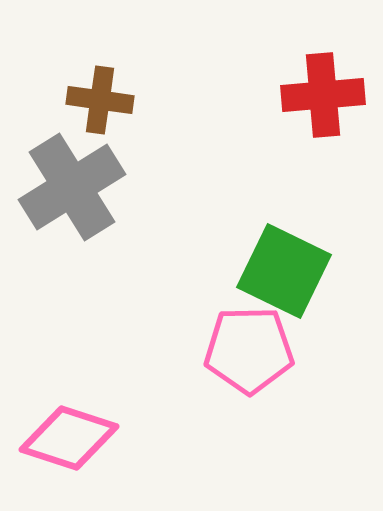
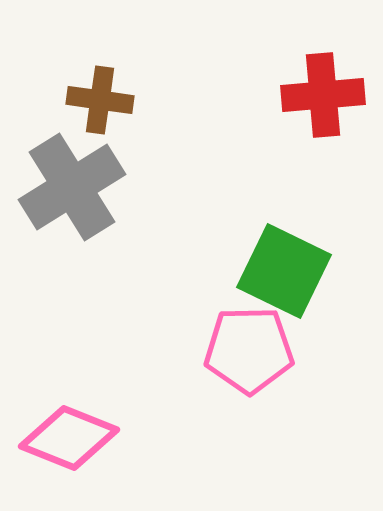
pink diamond: rotated 4 degrees clockwise
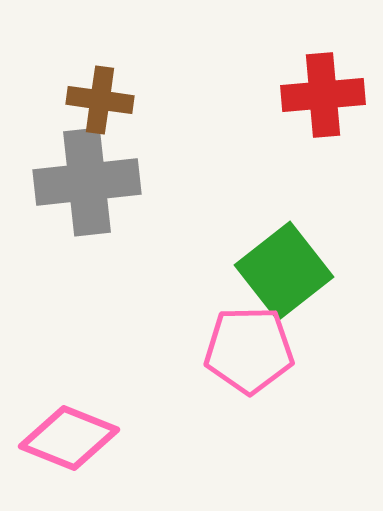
gray cross: moved 15 px right, 5 px up; rotated 26 degrees clockwise
green square: rotated 26 degrees clockwise
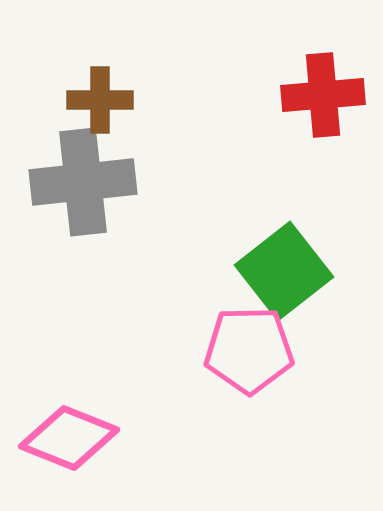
brown cross: rotated 8 degrees counterclockwise
gray cross: moved 4 px left
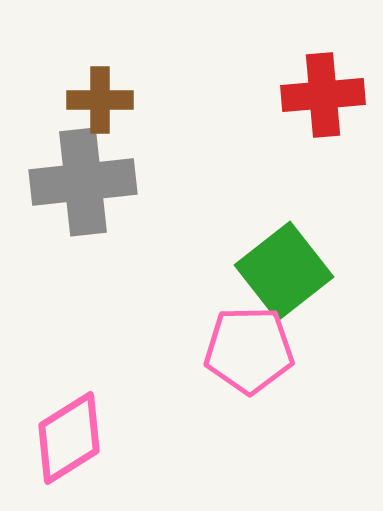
pink diamond: rotated 54 degrees counterclockwise
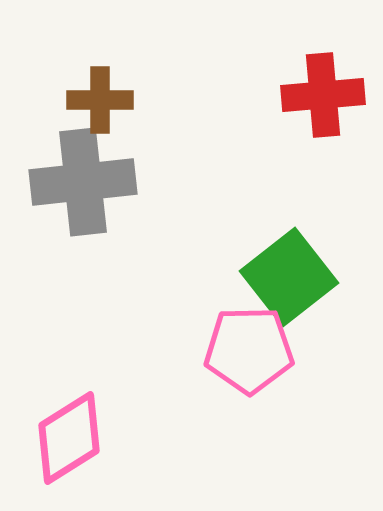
green square: moved 5 px right, 6 px down
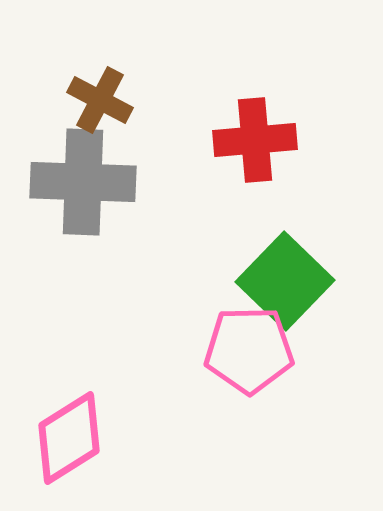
red cross: moved 68 px left, 45 px down
brown cross: rotated 28 degrees clockwise
gray cross: rotated 8 degrees clockwise
green square: moved 4 px left, 4 px down; rotated 8 degrees counterclockwise
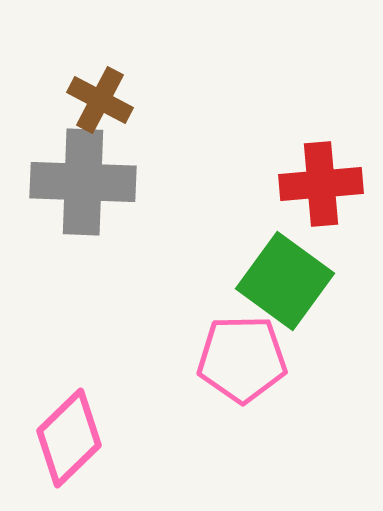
red cross: moved 66 px right, 44 px down
green square: rotated 8 degrees counterclockwise
pink pentagon: moved 7 px left, 9 px down
pink diamond: rotated 12 degrees counterclockwise
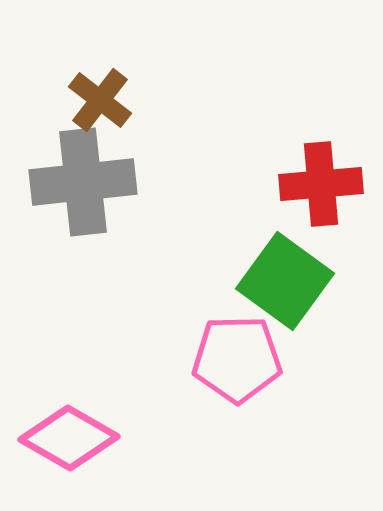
brown cross: rotated 10 degrees clockwise
gray cross: rotated 8 degrees counterclockwise
pink pentagon: moved 5 px left
pink diamond: rotated 74 degrees clockwise
